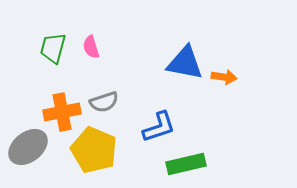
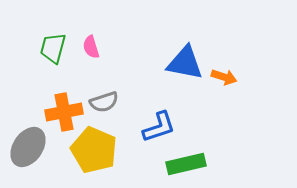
orange arrow: rotated 10 degrees clockwise
orange cross: moved 2 px right
gray ellipse: rotated 18 degrees counterclockwise
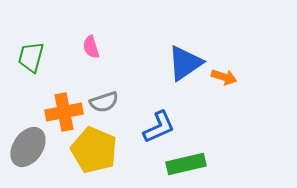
green trapezoid: moved 22 px left, 9 px down
blue triangle: rotated 45 degrees counterclockwise
blue L-shape: rotated 6 degrees counterclockwise
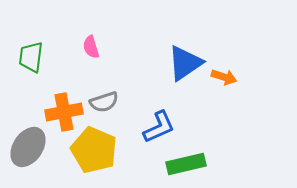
green trapezoid: rotated 8 degrees counterclockwise
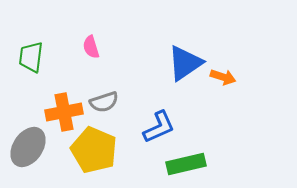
orange arrow: moved 1 px left
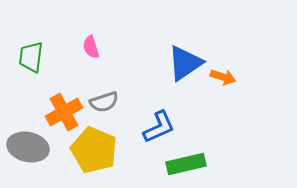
orange cross: rotated 18 degrees counterclockwise
gray ellipse: rotated 69 degrees clockwise
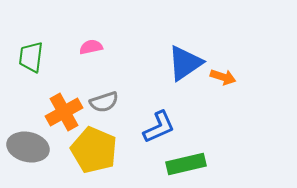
pink semicircle: rotated 95 degrees clockwise
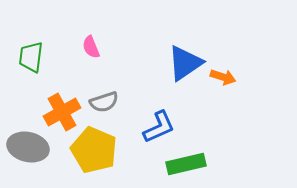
pink semicircle: rotated 100 degrees counterclockwise
orange cross: moved 2 px left
